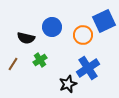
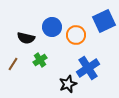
orange circle: moved 7 px left
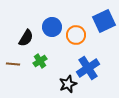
black semicircle: rotated 72 degrees counterclockwise
green cross: moved 1 px down
brown line: rotated 64 degrees clockwise
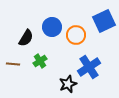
blue cross: moved 1 px right, 1 px up
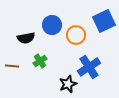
blue circle: moved 2 px up
black semicircle: rotated 48 degrees clockwise
brown line: moved 1 px left, 2 px down
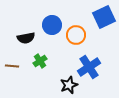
blue square: moved 4 px up
black star: moved 1 px right, 1 px down
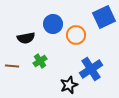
blue circle: moved 1 px right, 1 px up
blue cross: moved 2 px right, 2 px down
